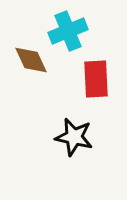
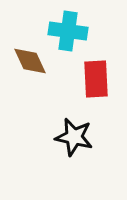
cyan cross: rotated 30 degrees clockwise
brown diamond: moved 1 px left, 1 px down
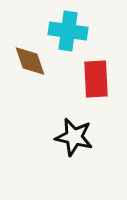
brown diamond: rotated 6 degrees clockwise
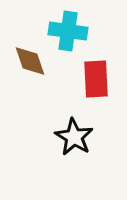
black star: rotated 18 degrees clockwise
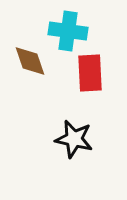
red rectangle: moved 6 px left, 6 px up
black star: moved 2 px down; rotated 18 degrees counterclockwise
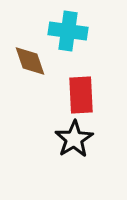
red rectangle: moved 9 px left, 22 px down
black star: rotated 27 degrees clockwise
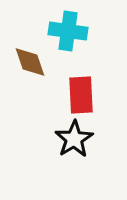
brown diamond: moved 1 px down
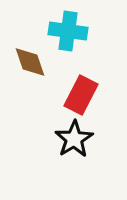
red rectangle: rotated 30 degrees clockwise
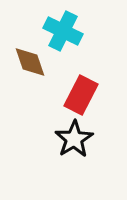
cyan cross: moved 5 px left; rotated 18 degrees clockwise
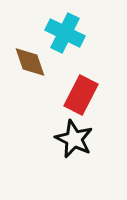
cyan cross: moved 2 px right, 2 px down
black star: rotated 15 degrees counterclockwise
